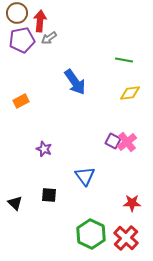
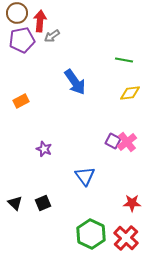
gray arrow: moved 3 px right, 2 px up
black square: moved 6 px left, 8 px down; rotated 28 degrees counterclockwise
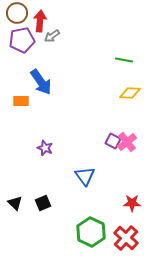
blue arrow: moved 34 px left
yellow diamond: rotated 10 degrees clockwise
orange rectangle: rotated 28 degrees clockwise
purple star: moved 1 px right, 1 px up
green hexagon: moved 2 px up
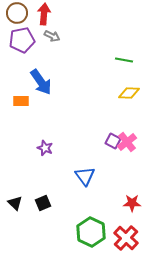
red arrow: moved 4 px right, 7 px up
gray arrow: rotated 119 degrees counterclockwise
yellow diamond: moved 1 px left
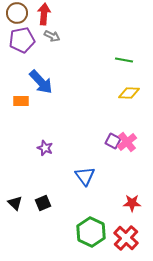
blue arrow: rotated 8 degrees counterclockwise
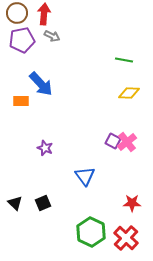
blue arrow: moved 2 px down
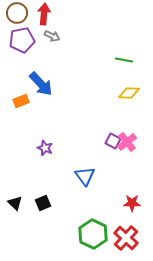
orange rectangle: rotated 21 degrees counterclockwise
green hexagon: moved 2 px right, 2 px down
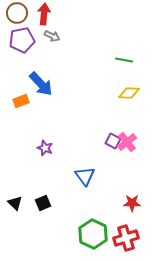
red cross: rotated 30 degrees clockwise
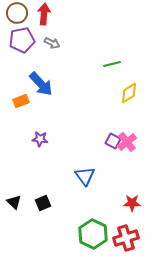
gray arrow: moved 7 px down
green line: moved 12 px left, 4 px down; rotated 24 degrees counterclockwise
yellow diamond: rotated 35 degrees counterclockwise
purple star: moved 5 px left, 9 px up; rotated 14 degrees counterclockwise
black triangle: moved 1 px left, 1 px up
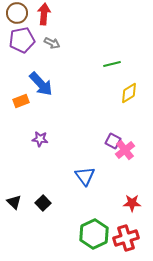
pink cross: moved 2 px left, 8 px down
black square: rotated 21 degrees counterclockwise
green hexagon: moved 1 px right; rotated 8 degrees clockwise
